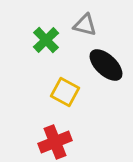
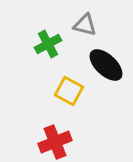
green cross: moved 2 px right, 4 px down; rotated 16 degrees clockwise
yellow square: moved 4 px right, 1 px up
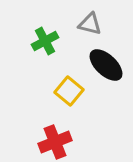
gray triangle: moved 5 px right, 1 px up
green cross: moved 3 px left, 3 px up
yellow square: rotated 12 degrees clockwise
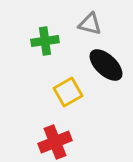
green cross: rotated 20 degrees clockwise
yellow square: moved 1 px left, 1 px down; rotated 20 degrees clockwise
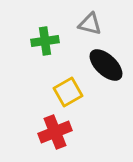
red cross: moved 10 px up
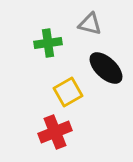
green cross: moved 3 px right, 2 px down
black ellipse: moved 3 px down
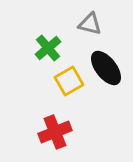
green cross: moved 5 px down; rotated 32 degrees counterclockwise
black ellipse: rotated 9 degrees clockwise
yellow square: moved 1 px right, 11 px up
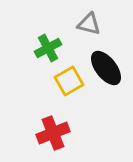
gray triangle: moved 1 px left
green cross: rotated 12 degrees clockwise
red cross: moved 2 px left, 1 px down
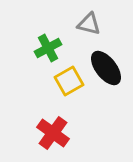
red cross: rotated 32 degrees counterclockwise
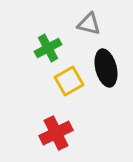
black ellipse: rotated 24 degrees clockwise
red cross: moved 3 px right; rotated 28 degrees clockwise
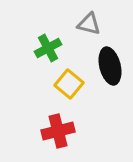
black ellipse: moved 4 px right, 2 px up
yellow square: moved 3 px down; rotated 20 degrees counterclockwise
red cross: moved 2 px right, 2 px up; rotated 12 degrees clockwise
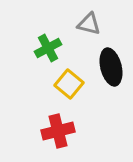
black ellipse: moved 1 px right, 1 px down
